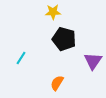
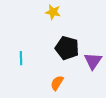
yellow star: rotated 14 degrees clockwise
black pentagon: moved 3 px right, 9 px down
cyan line: rotated 32 degrees counterclockwise
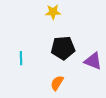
yellow star: rotated 14 degrees counterclockwise
black pentagon: moved 4 px left; rotated 20 degrees counterclockwise
purple triangle: rotated 42 degrees counterclockwise
